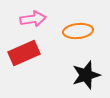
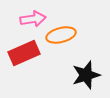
orange ellipse: moved 17 px left, 4 px down; rotated 8 degrees counterclockwise
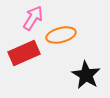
pink arrow: moved 1 px up; rotated 50 degrees counterclockwise
black star: rotated 24 degrees counterclockwise
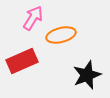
red rectangle: moved 2 px left, 8 px down
black star: moved 1 px right; rotated 20 degrees clockwise
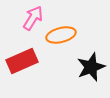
black star: moved 4 px right, 8 px up
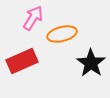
orange ellipse: moved 1 px right, 1 px up
black star: moved 4 px up; rotated 16 degrees counterclockwise
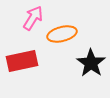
red rectangle: rotated 12 degrees clockwise
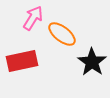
orange ellipse: rotated 52 degrees clockwise
black star: moved 1 px right, 1 px up
